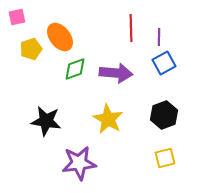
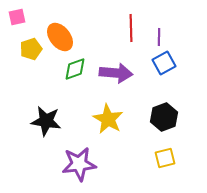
black hexagon: moved 2 px down
purple star: moved 1 px down
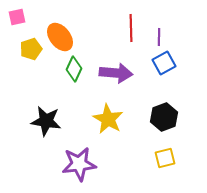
green diamond: moved 1 px left; rotated 45 degrees counterclockwise
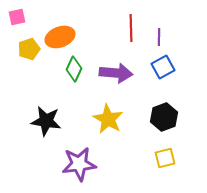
orange ellipse: rotated 72 degrees counterclockwise
yellow pentagon: moved 2 px left
blue square: moved 1 px left, 4 px down
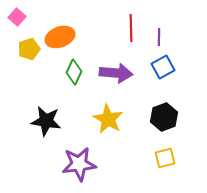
pink square: rotated 36 degrees counterclockwise
green diamond: moved 3 px down
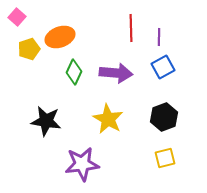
purple star: moved 3 px right
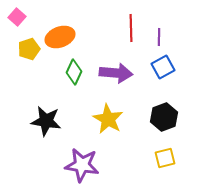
purple star: moved 1 px down; rotated 16 degrees clockwise
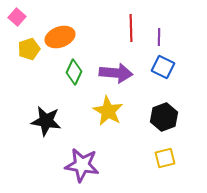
blue square: rotated 35 degrees counterclockwise
yellow star: moved 8 px up
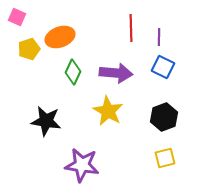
pink square: rotated 18 degrees counterclockwise
green diamond: moved 1 px left
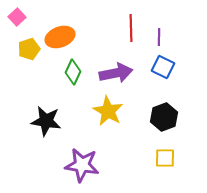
pink square: rotated 24 degrees clockwise
purple arrow: rotated 16 degrees counterclockwise
yellow square: rotated 15 degrees clockwise
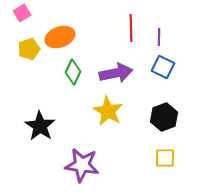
pink square: moved 5 px right, 4 px up; rotated 12 degrees clockwise
black star: moved 6 px left, 5 px down; rotated 24 degrees clockwise
